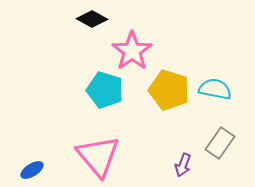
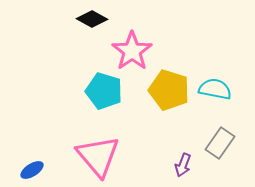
cyan pentagon: moved 1 px left, 1 px down
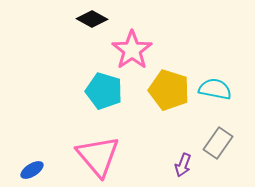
pink star: moved 1 px up
gray rectangle: moved 2 px left
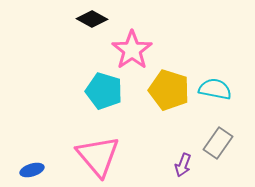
blue ellipse: rotated 15 degrees clockwise
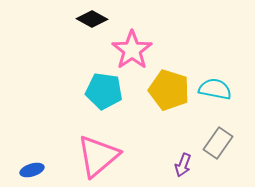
cyan pentagon: rotated 9 degrees counterclockwise
pink triangle: rotated 30 degrees clockwise
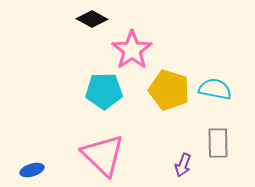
cyan pentagon: rotated 9 degrees counterclockwise
gray rectangle: rotated 36 degrees counterclockwise
pink triangle: moved 5 px right, 1 px up; rotated 36 degrees counterclockwise
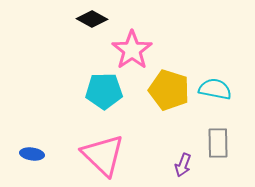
blue ellipse: moved 16 px up; rotated 25 degrees clockwise
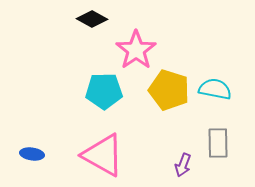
pink star: moved 4 px right
pink triangle: rotated 15 degrees counterclockwise
